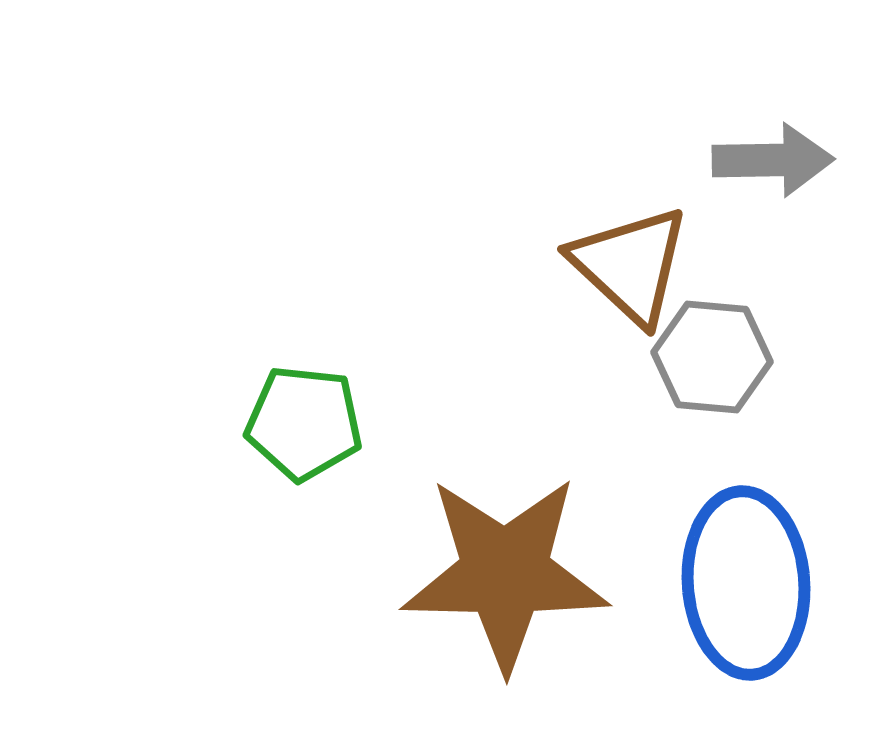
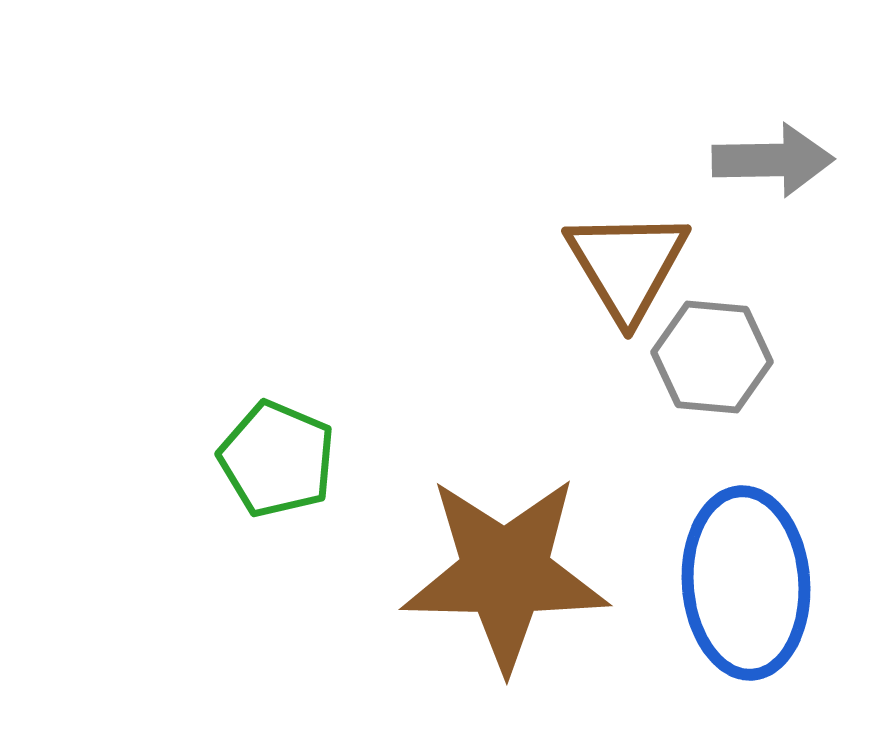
brown triangle: moved 3 px left; rotated 16 degrees clockwise
green pentagon: moved 27 px left, 36 px down; rotated 17 degrees clockwise
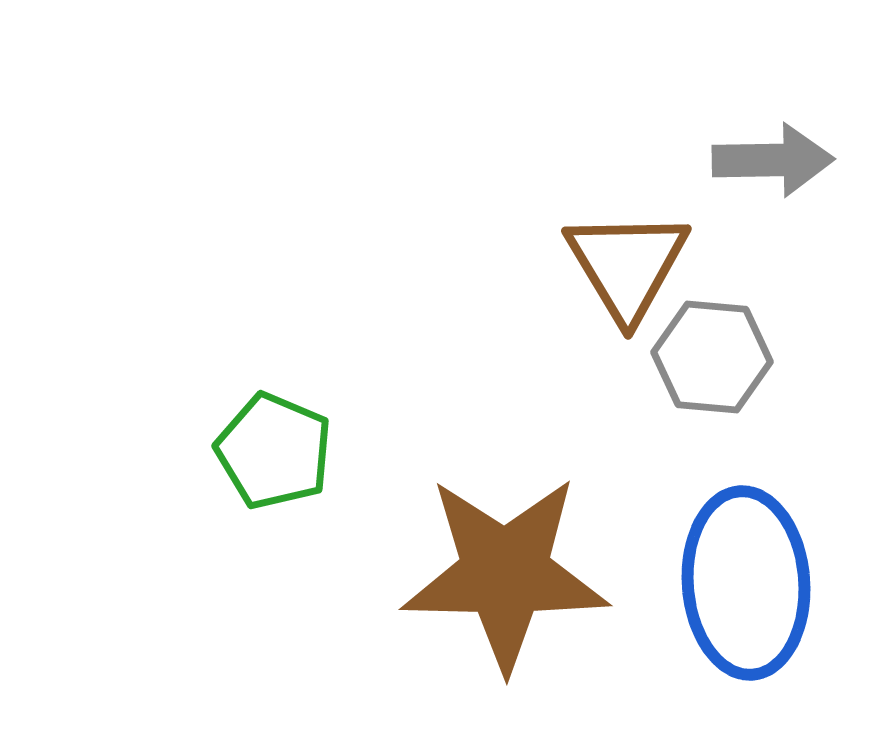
green pentagon: moved 3 px left, 8 px up
